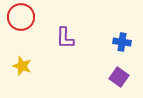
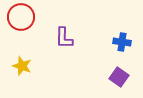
purple L-shape: moved 1 px left
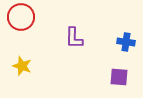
purple L-shape: moved 10 px right
blue cross: moved 4 px right
purple square: rotated 30 degrees counterclockwise
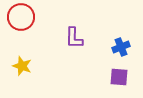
blue cross: moved 5 px left, 5 px down; rotated 30 degrees counterclockwise
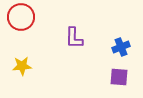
yellow star: rotated 24 degrees counterclockwise
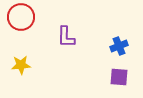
purple L-shape: moved 8 px left, 1 px up
blue cross: moved 2 px left, 1 px up
yellow star: moved 1 px left, 1 px up
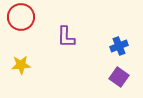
purple square: rotated 30 degrees clockwise
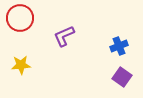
red circle: moved 1 px left, 1 px down
purple L-shape: moved 2 px left, 1 px up; rotated 65 degrees clockwise
purple square: moved 3 px right
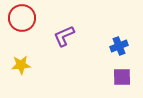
red circle: moved 2 px right
purple square: rotated 36 degrees counterclockwise
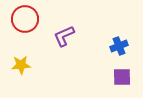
red circle: moved 3 px right, 1 px down
